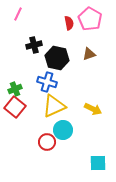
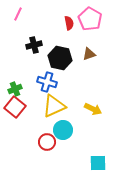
black hexagon: moved 3 px right
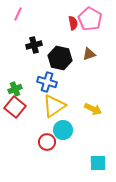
red semicircle: moved 4 px right
yellow triangle: rotated 10 degrees counterclockwise
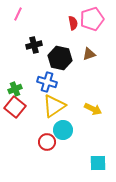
pink pentagon: moved 2 px right; rotated 25 degrees clockwise
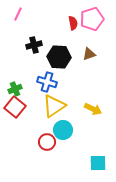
black hexagon: moved 1 px left, 1 px up; rotated 10 degrees counterclockwise
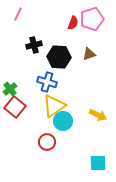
red semicircle: rotated 32 degrees clockwise
green cross: moved 5 px left; rotated 16 degrees counterclockwise
yellow arrow: moved 5 px right, 6 px down
cyan circle: moved 9 px up
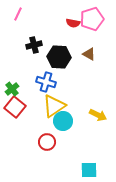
red semicircle: rotated 80 degrees clockwise
brown triangle: rotated 48 degrees clockwise
blue cross: moved 1 px left
green cross: moved 2 px right
cyan square: moved 9 px left, 7 px down
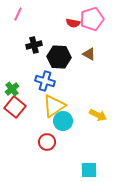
blue cross: moved 1 px left, 1 px up
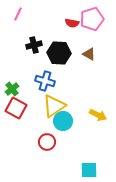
red semicircle: moved 1 px left
black hexagon: moved 4 px up
red square: moved 1 px right, 1 px down; rotated 10 degrees counterclockwise
